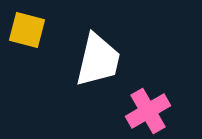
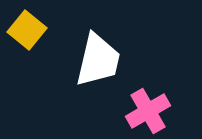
yellow square: rotated 24 degrees clockwise
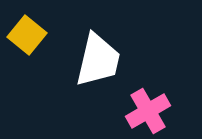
yellow square: moved 5 px down
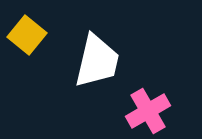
white trapezoid: moved 1 px left, 1 px down
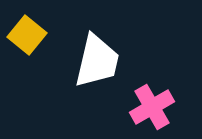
pink cross: moved 4 px right, 4 px up
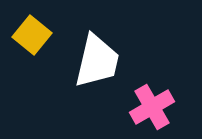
yellow square: moved 5 px right
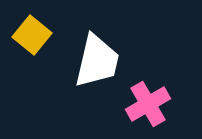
pink cross: moved 4 px left, 3 px up
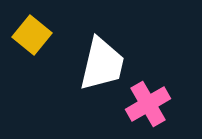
white trapezoid: moved 5 px right, 3 px down
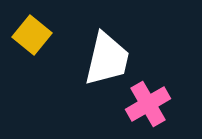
white trapezoid: moved 5 px right, 5 px up
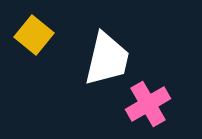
yellow square: moved 2 px right
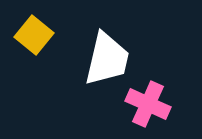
pink cross: rotated 36 degrees counterclockwise
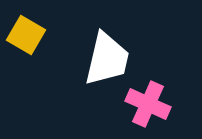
yellow square: moved 8 px left; rotated 9 degrees counterclockwise
